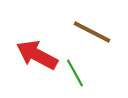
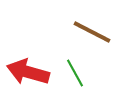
red arrow: moved 9 px left, 17 px down; rotated 12 degrees counterclockwise
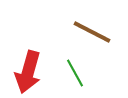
red arrow: rotated 90 degrees counterclockwise
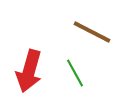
red arrow: moved 1 px right, 1 px up
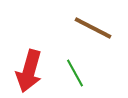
brown line: moved 1 px right, 4 px up
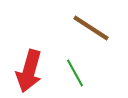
brown line: moved 2 px left; rotated 6 degrees clockwise
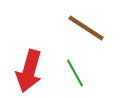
brown line: moved 5 px left
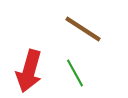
brown line: moved 3 px left, 1 px down
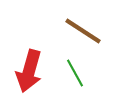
brown line: moved 2 px down
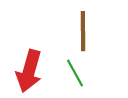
brown line: rotated 57 degrees clockwise
